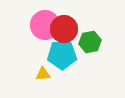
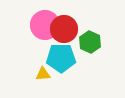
green hexagon: rotated 25 degrees counterclockwise
cyan pentagon: moved 1 px left, 3 px down
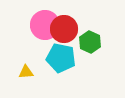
cyan pentagon: rotated 12 degrees clockwise
yellow triangle: moved 17 px left, 2 px up
